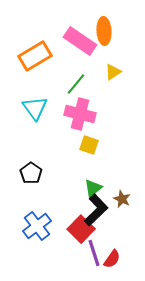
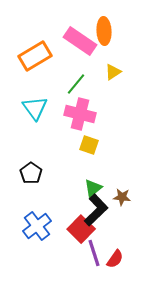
brown star: moved 2 px up; rotated 18 degrees counterclockwise
red semicircle: moved 3 px right
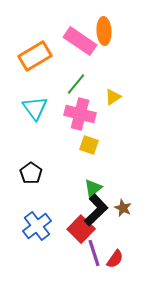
yellow triangle: moved 25 px down
brown star: moved 1 px right, 11 px down; rotated 18 degrees clockwise
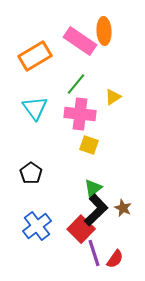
pink cross: rotated 8 degrees counterclockwise
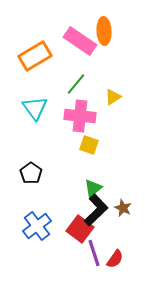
pink cross: moved 2 px down
red square: moved 1 px left; rotated 8 degrees counterclockwise
